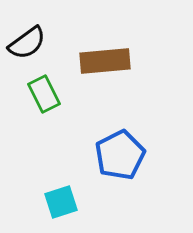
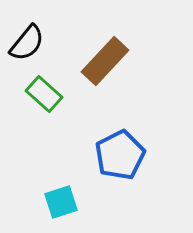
black semicircle: rotated 15 degrees counterclockwise
brown rectangle: rotated 42 degrees counterclockwise
green rectangle: rotated 21 degrees counterclockwise
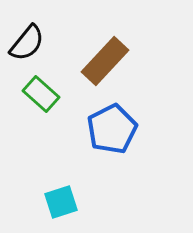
green rectangle: moved 3 px left
blue pentagon: moved 8 px left, 26 px up
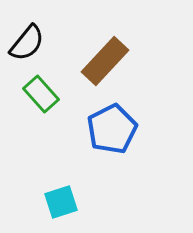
green rectangle: rotated 6 degrees clockwise
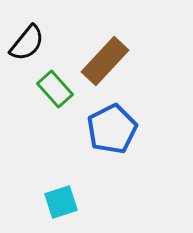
green rectangle: moved 14 px right, 5 px up
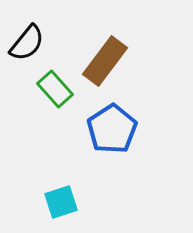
brown rectangle: rotated 6 degrees counterclockwise
blue pentagon: rotated 6 degrees counterclockwise
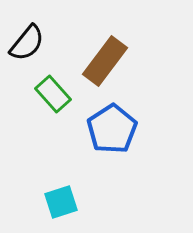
green rectangle: moved 2 px left, 5 px down
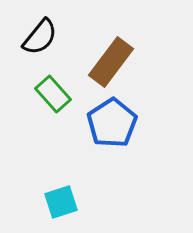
black semicircle: moved 13 px right, 6 px up
brown rectangle: moved 6 px right, 1 px down
blue pentagon: moved 6 px up
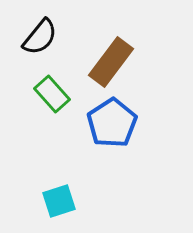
green rectangle: moved 1 px left
cyan square: moved 2 px left, 1 px up
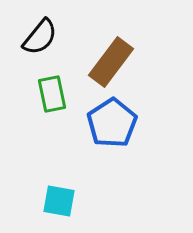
green rectangle: rotated 30 degrees clockwise
cyan square: rotated 28 degrees clockwise
